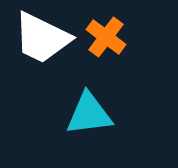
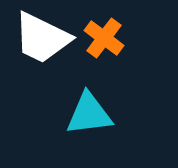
orange cross: moved 2 px left, 1 px down
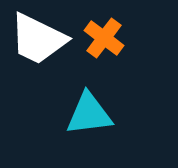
white trapezoid: moved 4 px left, 1 px down
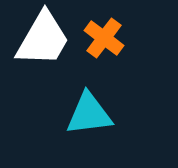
white trapezoid: moved 5 px right; rotated 86 degrees counterclockwise
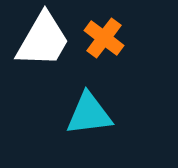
white trapezoid: moved 1 px down
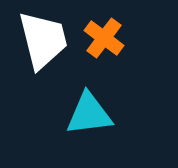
white trapezoid: rotated 44 degrees counterclockwise
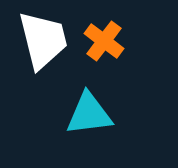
orange cross: moved 3 px down
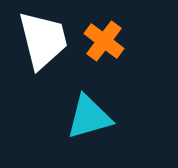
cyan triangle: moved 3 px down; rotated 9 degrees counterclockwise
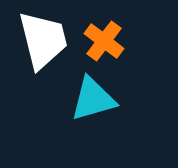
cyan triangle: moved 4 px right, 18 px up
